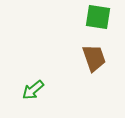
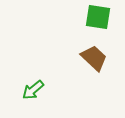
brown trapezoid: rotated 28 degrees counterclockwise
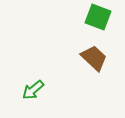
green square: rotated 12 degrees clockwise
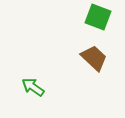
green arrow: moved 3 px up; rotated 75 degrees clockwise
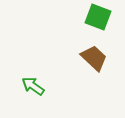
green arrow: moved 1 px up
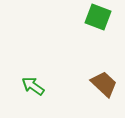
brown trapezoid: moved 10 px right, 26 px down
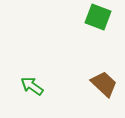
green arrow: moved 1 px left
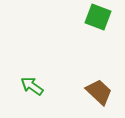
brown trapezoid: moved 5 px left, 8 px down
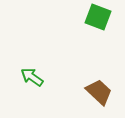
green arrow: moved 9 px up
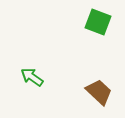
green square: moved 5 px down
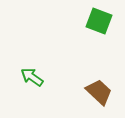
green square: moved 1 px right, 1 px up
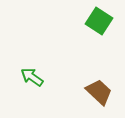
green square: rotated 12 degrees clockwise
